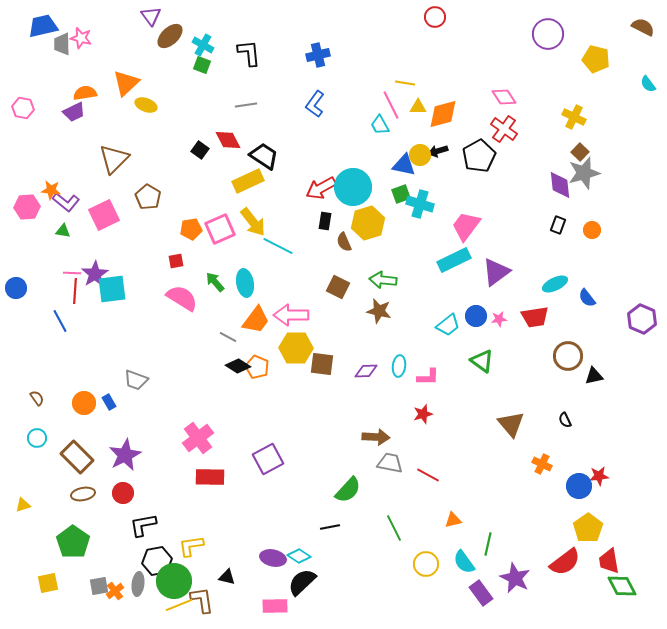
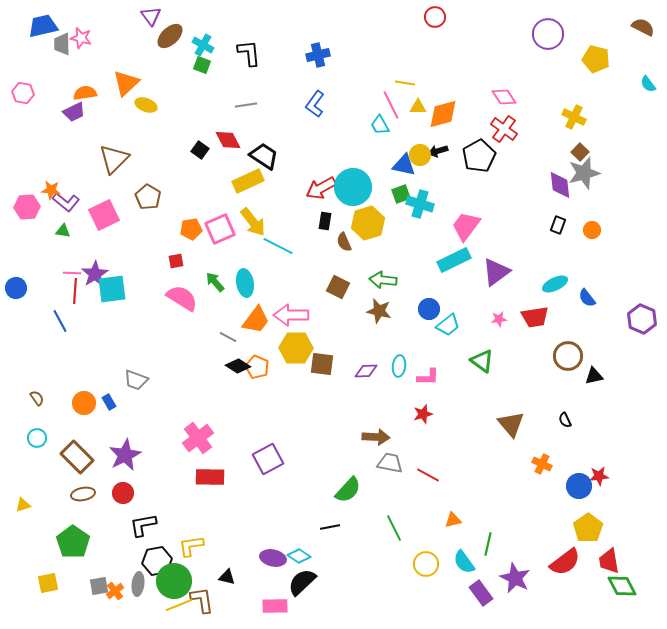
pink hexagon at (23, 108): moved 15 px up
blue circle at (476, 316): moved 47 px left, 7 px up
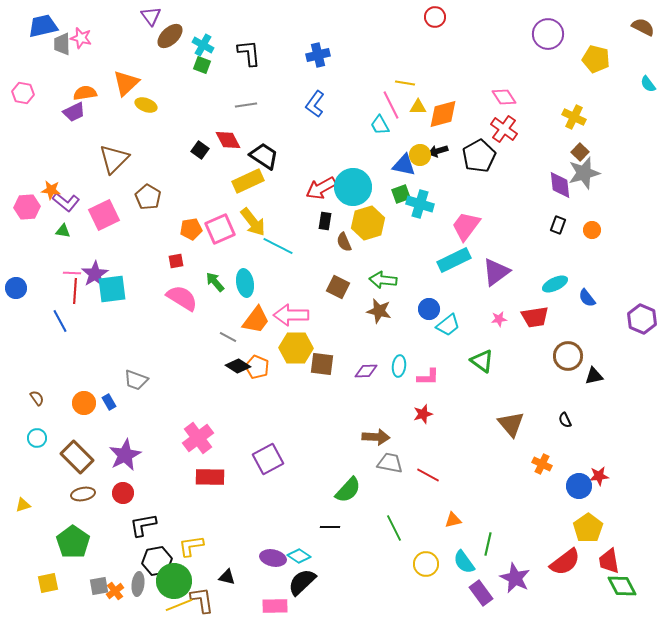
black line at (330, 527): rotated 12 degrees clockwise
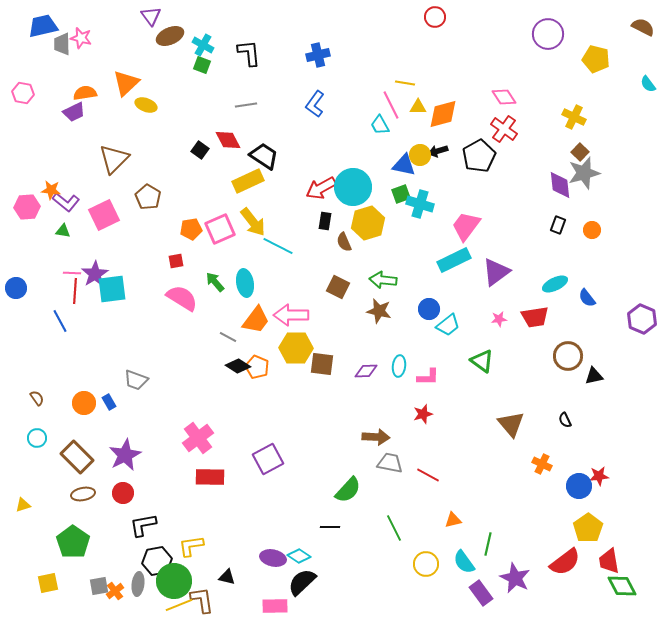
brown ellipse at (170, 36): rotated 20 degrees clockwise
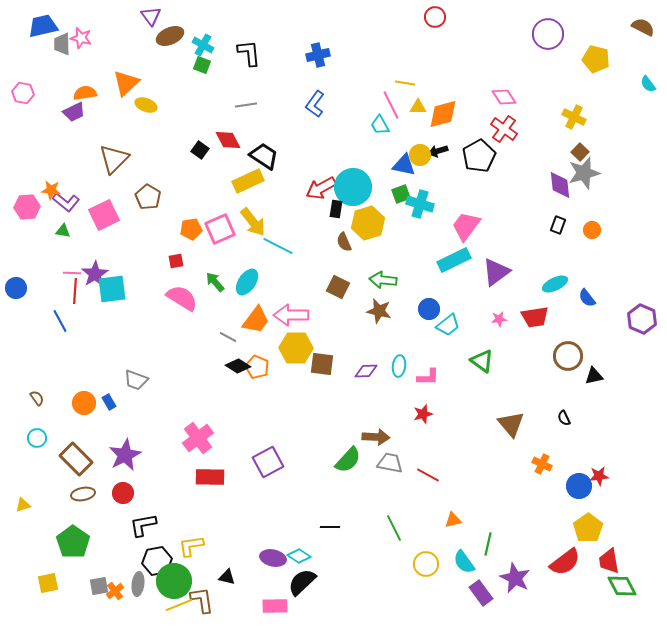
black rectangle at (325, 221): moved 11 px right, 12 px up
cyan ellipse at (245, 283): moved 2 px right, 1 px up; rotated 44 degrees clockwise
black semicircle at (565, 420): moved 1 px left, 2 px up
brown rectangle at (77, 457): moved 1 px left, 2 px down
purple square at (268, 459): moved 3 px down
green semicircle at (348, 490): moved 30 px up
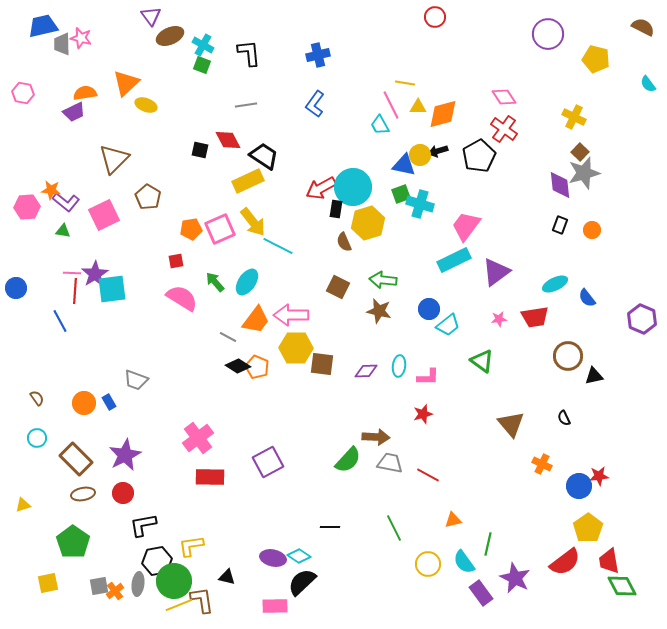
black square at (200, 150): rotated 24 degrees counterclockwise
black rectangle at (558, 225): moved 2 px right
yellow circle at (426, 564): moved 2 px right
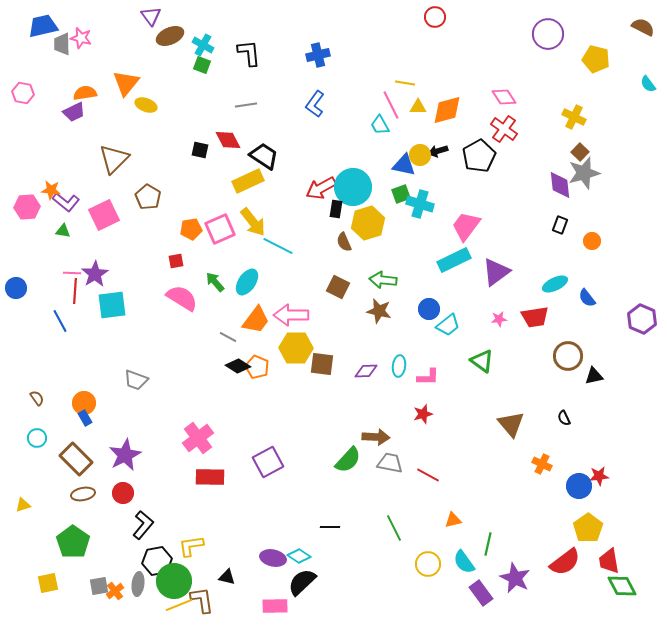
orange triangle at (126, 83): rotated 8 degrees counterclockwise
orange diamond at (443, 114): moved 4 px right, 4 px up
orange circle at (592, 230): moved 11 px down
cyan square at (112, 289): moved 16 px down
blue rectangle at (109, 402): moved 24 px left, 16 px down
black L-shape at (143, 525): rotated 140 degrees clockwise
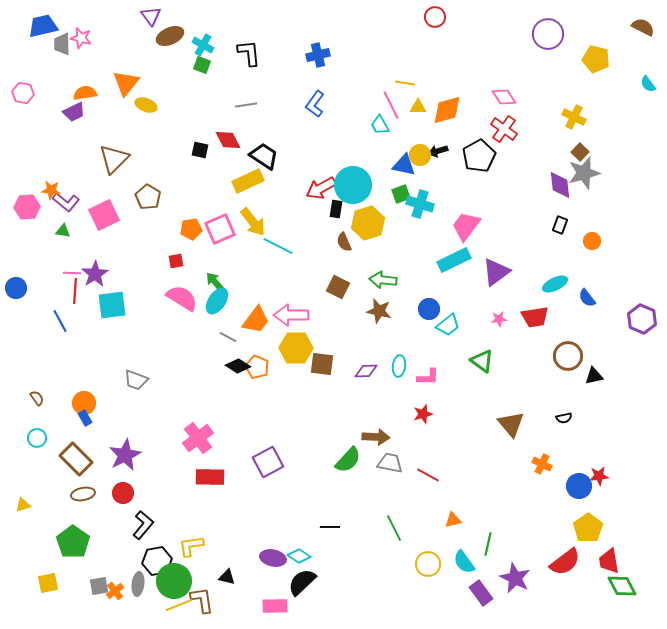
cyan circle at (353, 187): moved 2 px up
cyan ellipse at (247, 282): moved 30 px left, 19 px down
black semicircle at (564, 418): rotated 77 degrees counterclockwise
